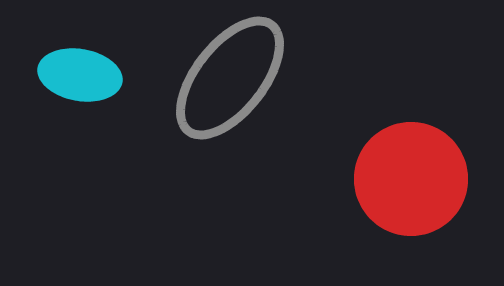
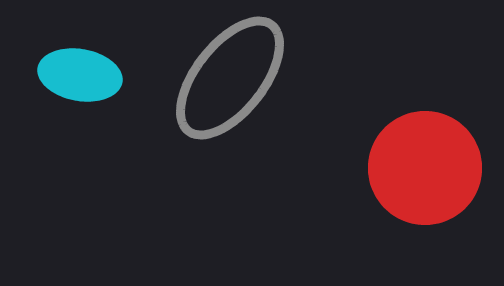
red circle: moved 14 px right, 11 px up
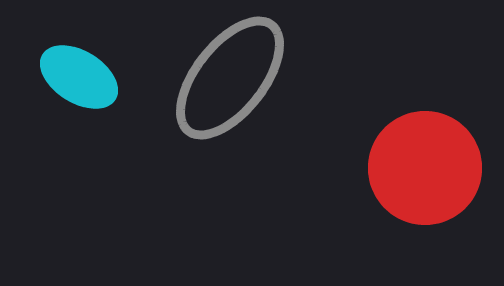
cyan ellipse: moved 1 px left, 2 px down; rotated 22 degrees clockwise
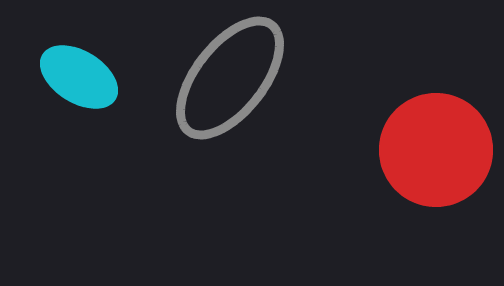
red circle: moved 11 px right, 18 px up
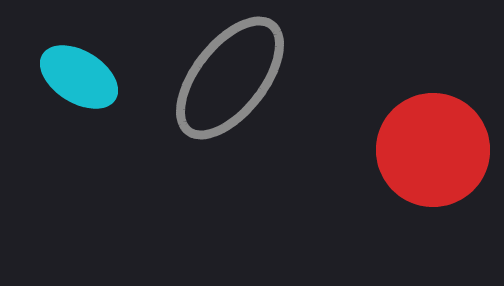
red circle: moved 3 px left
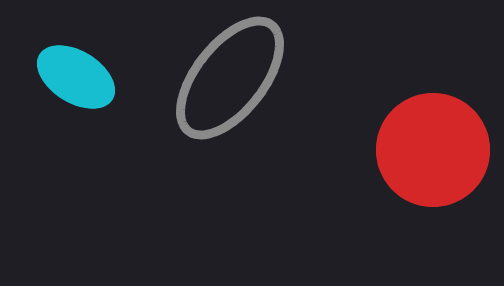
cyan ellipse: moved 3 px left
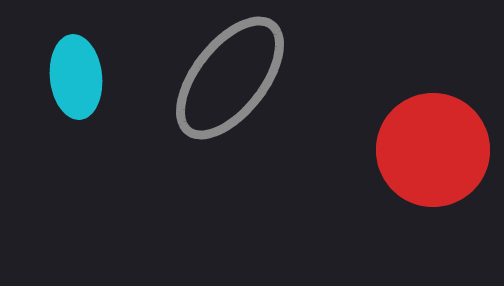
cyan ellipse: rotated 52 degrees clockwise
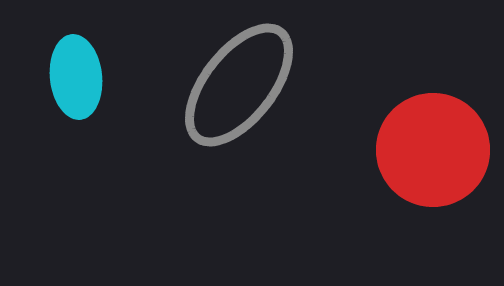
gray ellipse: moved 9 px right, 7 px down
